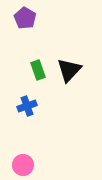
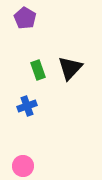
black triangle: moved 1 px right, 2 px up
pink circle: moved 1 px down
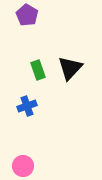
purple pentagon: moved 2 px right, 3 px up
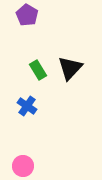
green rectangle: rotated 12 degrees counterclockwise
blue cross: rotated 36 degrees counterclockwise
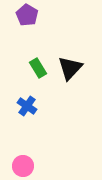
green rectangle: moved 2 px up
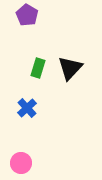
green rectangle: rotated 48 degrees clockwise
blue cross: moved 2 px down; rotated 12 degrees clockwise
pink circle: moved 2 px left, 3 px up
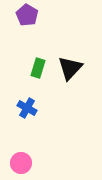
blue cross: rotated 18 degrees counterclockwise
